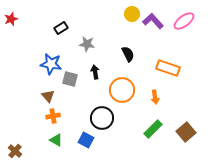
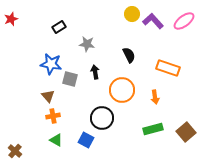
black rectangle: moved 2 px left, 1 px up
black semicircle: moved 1 px right, 1 px down
green rectangle: rotated 30 degrees clockwise
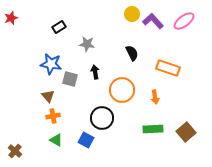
red star: moved 1 px up
black semicircle: moved 3 px right, 2 px up
green rectangle: rotated 12 degrees clockwise
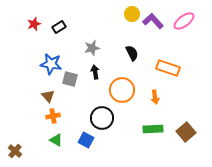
red star: moved 23 px right, 6 px down
gray star: moved 5 px right, 4 px down; rotated 21 degrees counterclockwise
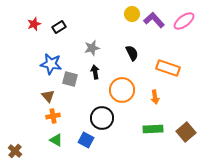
purple L-shape: moved 1 px right, 1 px up
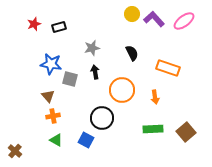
purple L-shape: moved 1 px up
black rectangle: rotated 16 degrees clockwise
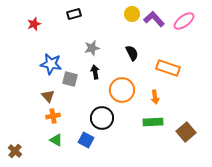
black rectangle: moved 15 px right, 13 px up
green rectangle: moved 7 px up
